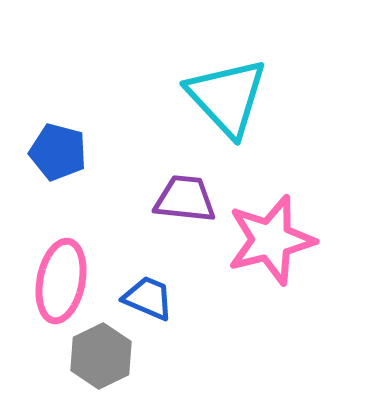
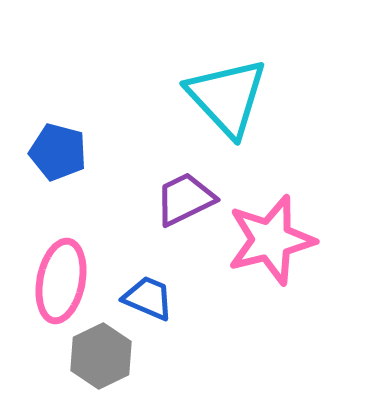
purple trapezoid: rotated 32 degrees counterclockwise
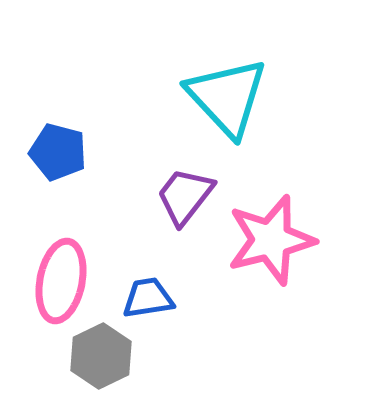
purple trapezoid: moved 3 px up; rotated 26 degrees counterclockwise
blue trapezoid: rotated 32 degrees counterclockwise
